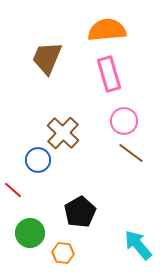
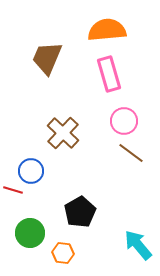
blue circle: moved 7 px left, 11 px down
red line: rotated 24 degrees counterclockwise
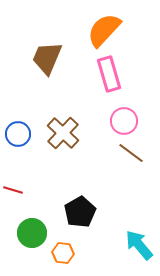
orange semicircle: moved 3 px left; rotated 42 degrees counterclockwise
blue circle: moved 13 px left, 37 px up
green circle: moved 2 px right
cyan arrow: moved 1 px right
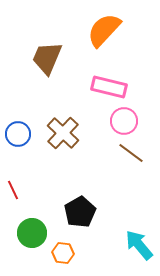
pink rectangle: moved 13 px down; rotated 60 degrees counterclockwise
red line: rotated 48 degrees clockwise
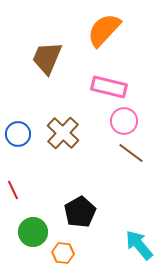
green circle: moved 1 px right, 1 px up
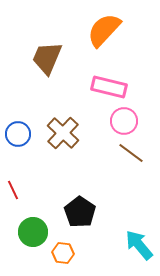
black pentagon: rotated 8 degrees counterclockwise
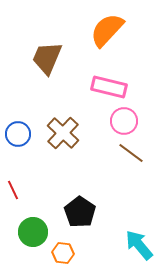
orange semicircle: moved 3 px right
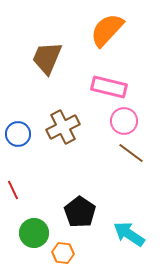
brown cross: moved 6 px up; rotated 20 degrees clockwise
green circle: moved 1 px right, 1 px down
cyan arrow: moved 10 px left, 11 px up; rotated 16 degrees counterclockwise
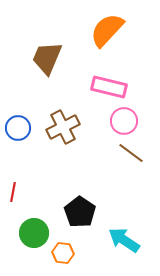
blue circle: moved 6 px up
red line: moved 2 px down; rotated 36 degrees clockwise
cyan arrow: moved 5 px left, 6 px down
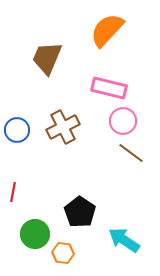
pink rectangle: moved 1 px down
pink circle: moved 1 px left
blue circle: moved 1 px left, 2 px down
green circle: moved 1 px right, 1 px down
